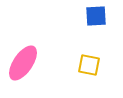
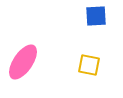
pink ellipse: moved 1 px up
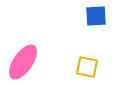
yellow square: moved 2 px left, 2 px down
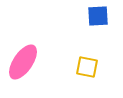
blue square: moved 2 px right
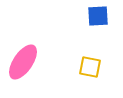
yellow square: moved 3 px right
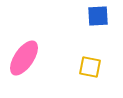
pink ellipse: moved 1 px right, 4 px up
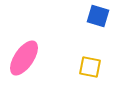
blue square: rotated 20 degrees clockwise
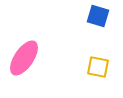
yellow square: moved 8 px right
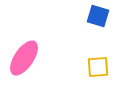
yellow square: rotated 15 degrees counterclockwise
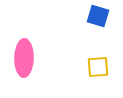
pink ellipse: rotated 33 degrees counterclockwise
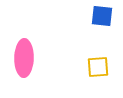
blue square: moved 4 px right; rotated 10 degrees counterclockwise
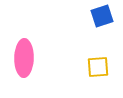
blue square: rotated 25 degrees counterclockwise
